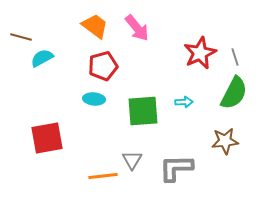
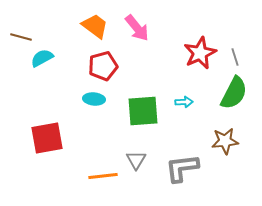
gray triangle: moved 4 px right
gray L-shape: moved 6 px right; rotated 6 degrees counterclockwise
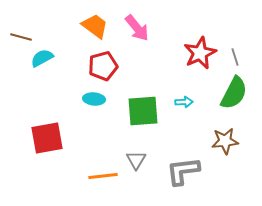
gray L-shape: moved 1 px right, 3 px down
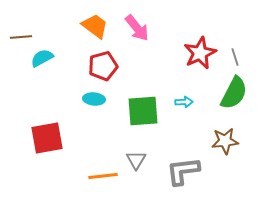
brown line: rotated 20 degrees counterclockwise
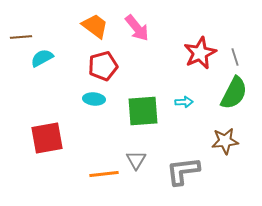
orange line: moved 1 px right, 2 px up
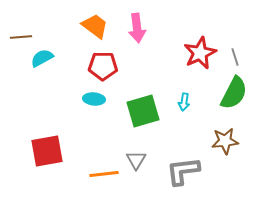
pink arrow: rotated 32 degrees clockwise
red pentagon: rotated 16 degrees clockwise
cyan arrow: rotated 102 degrees clockwise
green square: rotated 12 degrees counterclockwise
red square: moved 13 px down
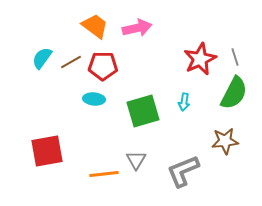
pink arrow: rotated 96 degrees counterclockwise
brown line: moved 50 px right, 25 px down; rotated 25 degrees counterclockwise
red star: moved 6 px down
cyan semicircle: rotated 25 degrees counterclockwise
gray L-shape: rotated 15 degrees counterclockwise
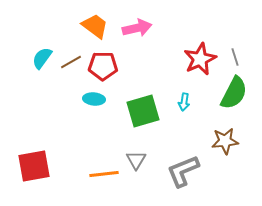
red square: moved 13 px left, 15 px down
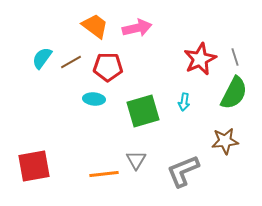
red pentagon: moved 5 px right, 1 px down
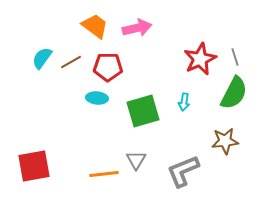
cyan ellipse: moved 3 px right, 1 px up
